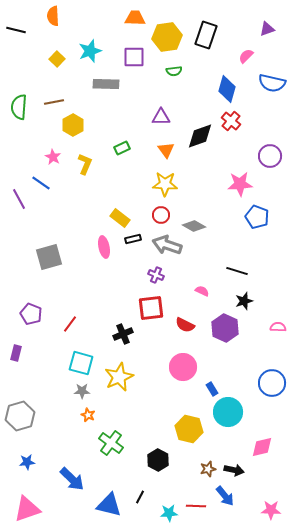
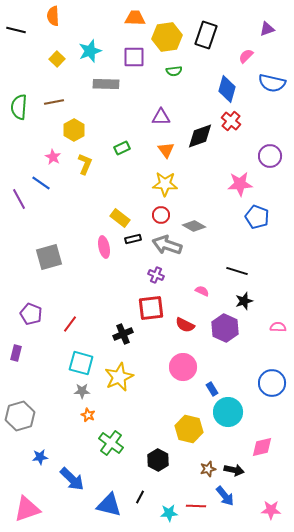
yellow hexagon at (73, 125): moved 1 px right, 5 px down
blue star at (27, 462): moved 13 px right, 5 px up
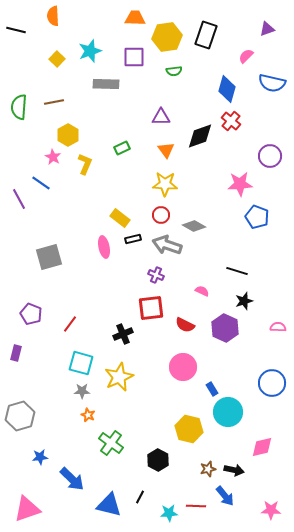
yellow hexagon at (74, 130): moved 6 px left, 5 px down
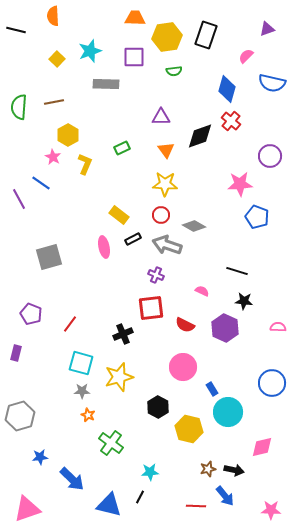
yellow rectangle at (120, 218): moved 1 px left, 3 px up
black rectangle at (133, 239): rotated 14 degrees counterclockwise
black star at (244, 301): rotated 24 degrees clockwise
yellow star at (119, 377): rotated 8 degrees clockwise
black hexagon at (158, 460): moved 53 px up
cyan star at (169, 513): moved 19 px left, 41 px up
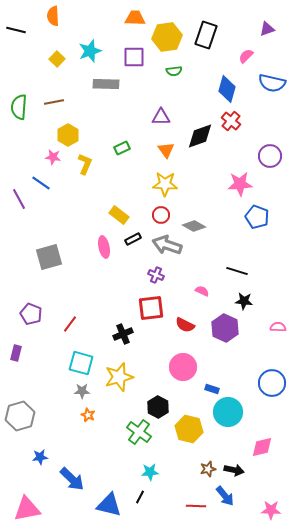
pink star at (53, 157): rotated 21 degrees counterclockwise
blue rectangle at (212, 389): rotated 40 degrees counterclockwise
green cross at (111, 443): moved 28 px right, 11 px up
pink triangle at (27, 509): rotated 8 degrees clockwise
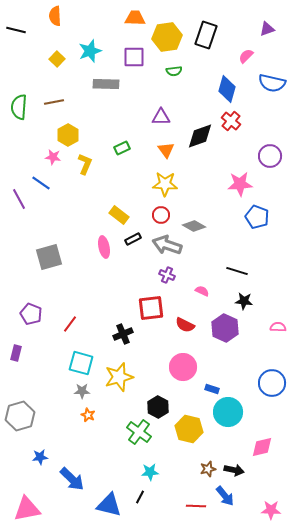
orange semicircle at (53, 16): moved 2 px right
purple cross at (156, 275): moved 11 px right
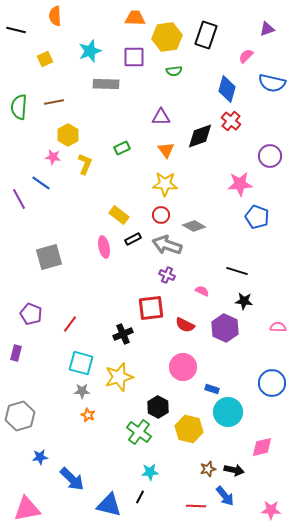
yellow square at (57, 59): moved 12 px left; rotated 21 degrees clockwise
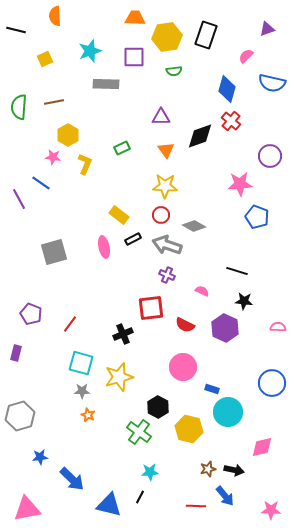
yellow star at (165, 184): moved 2 px down
gray square at (49, 257): moved 5 px right, 5 px up
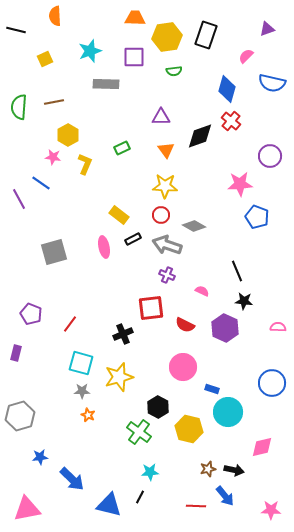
black line at (237, 271): rotated 50 degrees clockwise
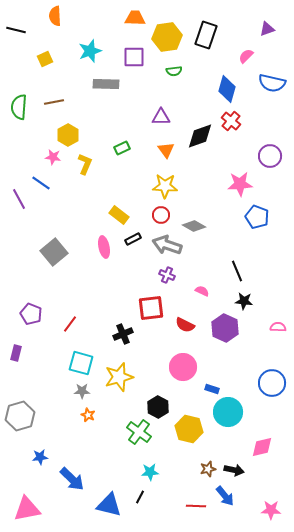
gray square at (54, 252): rotated 24 degrees counterclockwise
